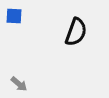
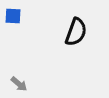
blue square: moved 1 px left
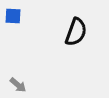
gray arrow: moved 1 px left, 1 px down
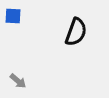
gray arrow: moved 4 px up
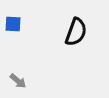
blue square: moved 8 px down
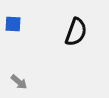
gray arrow: moved 1 px right, 1 px down
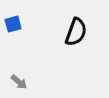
blue square: rotated 18 degrees counterclockwise
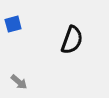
black semicircle: moved 4 px left, 8 px down
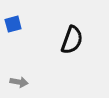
gray arrow: rotated 30 degrees counterclockwise
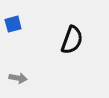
gray arrow: moved 1 px left, 4 px up
